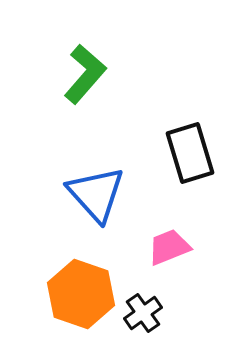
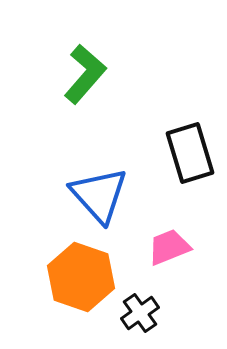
blue triangle: moved 3 px right, 1 px down
orange hexagon: moved 17 px up
black cross: moved 3 px left
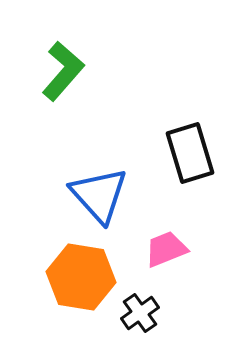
green L-shape: moved 22 px left, 3 px up
pink trapezoid: moved 3 px left, 2 px down
orange hexagon: rotated 10 degrees counterclockwise
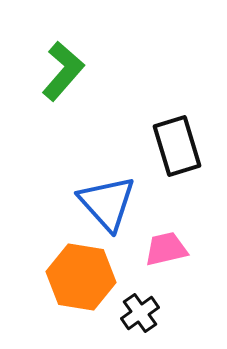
black rectangle: moved 13 px left, 7 px up
blue triangle: moved 8 px right, 8 px down
pink trapezoid: rotated 9 degrees clockwise
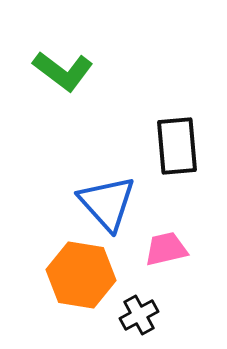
green L-shape: rotated 86 degrees clockwise
black rectangle: rotated 12 degrees clockwise
orange hexagon: moved 2 px up
black cross: moved 1 px left, 2 px down; rotated 6 degrees clockwise
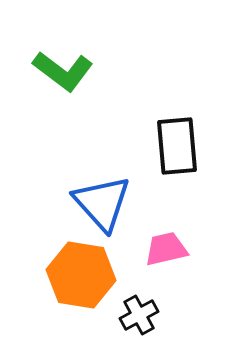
blue triangle: moved 5 px left
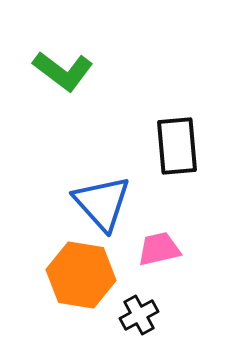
pink trapezoid: moved 7 px left
